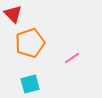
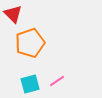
pink line: moved 15 px left, 23 px down
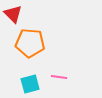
orange pentagon: rotated 24 degrees clockwise
pink line: moved 2 px right, 4 px up; rotated 42 degrees clockwise
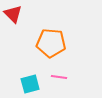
orange pentagon: moved 21 px right
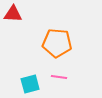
red triangle: rotated 42 degrees counterclockwise
orange pentagon: moved 6 px right
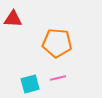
red triangle: moved 5 px down
pink line: moved 1 px left, 1 px down; rotated 21 degrees counterclockwise
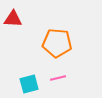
cyan square: moved 1 px left
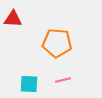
pink line: moved 5 px right, 2 px down
cyan square: rotated 18 degrees clockwise
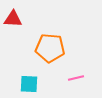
orange pentagon: moved 7 px left, 5 px down
pink line: moved 13 px right, 2 px up
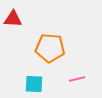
pink line: moved 1 px right, 1 px down
cyan square: moved 5 px right
